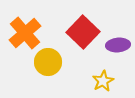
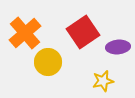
red square: rotated 12 degrees clockwise
purple ellipse: moved 2 px down
yellow star: rotated 15 degrees clockwise
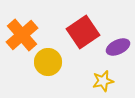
orange cross: moved 3 px left, 2 px down
purple ellipse: rotated 20 degrees counterclockwise
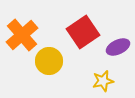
yellow circle: moved 1 px right, 1 px up
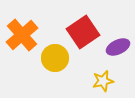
yellow circle: moved 6 px right, 3 px up
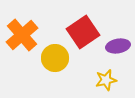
purple ellipse: moved 1 px up; rotated 15 degrees clockwise
yellow star: moved 3 px right, 1 px up
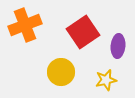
orange cross: moved 3 px right, 10 px up; rotated 20 degrees clockwise
purple ellipse: rotated 75 degrees counterclockwise
yellow circle: moved 6 px right, 14 px down
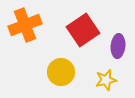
red square: moved 2 px up
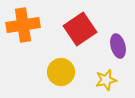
orange cross: moved 2 px left; rotated 12 degrees clockwise
red square: moved 3 px left, 1 px up
purple ellipse: rotated 20 degrees counterclockwise
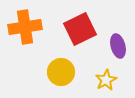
orange cross: moved 2 px right, 2 px down
red square: rotated 8 degrees clockwise
yellow star: rotated 15 degrees counterclockwise
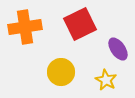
red square: moved 5 px up
purple ellipse: moved 3 px down; rotated 20 degrees counterclockwise
yellow star: rotated 15 degrees counterclockwise
